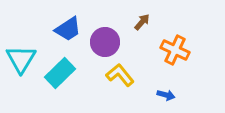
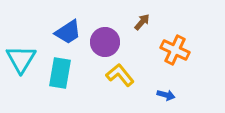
blue trapezoid: moved 3 px down
cyan rectangle: rotated 36 degrees counterclockwise
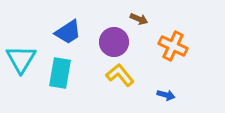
brown arrow: moved 3 px left, 3 px up; rotated 72 degrees clockwise
purple circle: moved 9 px right
orange cross: moved 2 px left, 4 px up
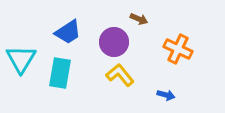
orange cross: moved 5 px right, 3 px down
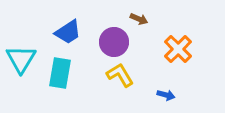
orange cross: rotated 20 degrees clockwise
yellow L-shape: rotated 8 degrees clockwise
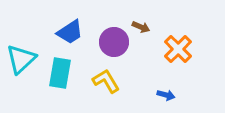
brown arrow: moved 2 px right, 8 px down
blue trapezoid: moved 2 px right
cyan triangle: rotated 16 degrees clockwise
yellow L-shape: moved 14 px left, 6 px down
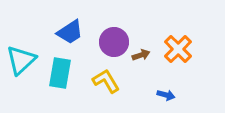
brown arrow: moved 28 px down; rotated 42 degrees counterclockwise
cyan triangle: moved 1 px down
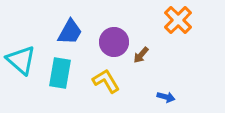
blue trapezoid: rotated 28 degrees counterclockwise
orange cross: moved 29 px up
brown arrow: rotated 150 degrees clockwise
cyan triangle: rotated 36 degrees counterclockwise
blue arrow: moved 2 px down
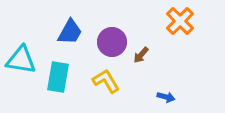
orange cross: moved 2 px right, 1 px down
purple circle: moved 2 px left
cyan triangle: rotated 32 degrees counterclockwise
cyan rectangle: moved 2 px left, 4 px down
